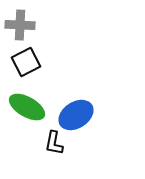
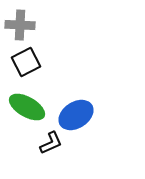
black L-shape: moved 3 px left; rotated 125 degrees counterclockwise
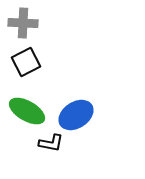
gray cross: moved 3 px right, 2 px up
green ellipse: moved 4 px down
black L-shape: rotated 35 degrees clockwise
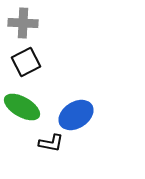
green ellipse: moved 5 px left, 4 px up
